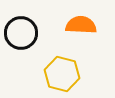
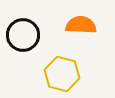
black circle: moved 2 px right, 2 px down
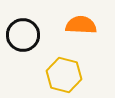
yellow hexagon: moved 2 px right, 1 px down
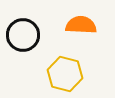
yellow hexagon: moved 1 px right, 1 px up
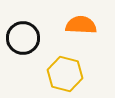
black circle: moved 3 px down
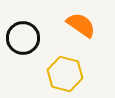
orange semicircle: rotated 32 degrees clockwise
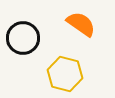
orange semicircle: moved 1 px up
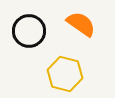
black circle: moved 6 px right, 7 px up
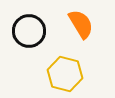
orange semicircle: rotated 24 degrees clockwise
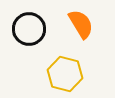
black circle: moved 2 px up
